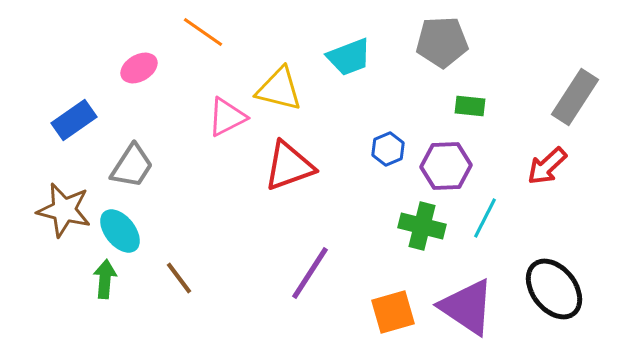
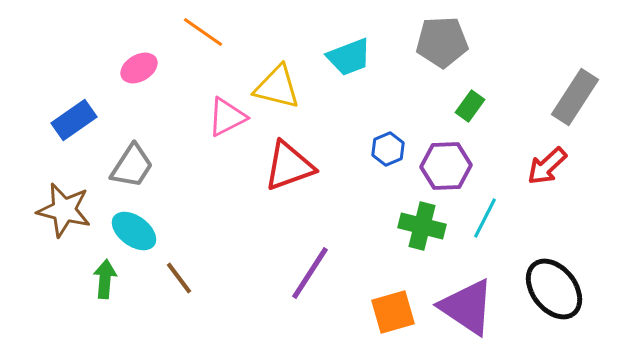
yellow triangle: moved 2 px left, 2 px up
green rectangle: rotated 60 degrees counterclockwise
cyan ellipse: moved 14 px right; rotated 15 degrees counterclockwise
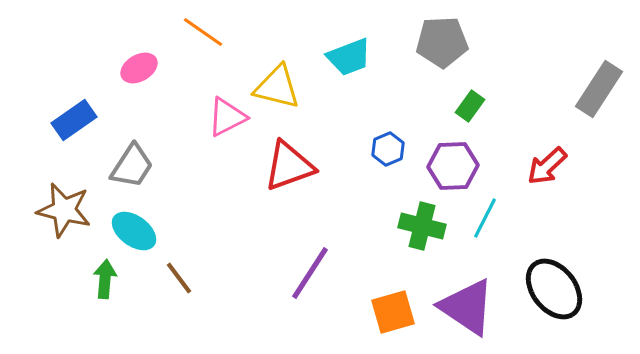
gray rectangle: moved 24 px right, 8 px up
purple hexagon: moved 7 px right
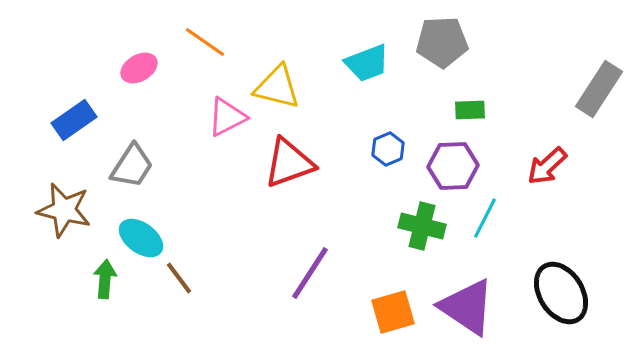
orange line: moved 2 px right, 10 px down
cyan trapezoid: moved 18 px right, 6 px down
green rectangle: moved 4 px down; rotated 52 degrees clockwise
red triangle: moved 3 px up
cyan ellipse: moved 7 px right, 7 px down
black ellipse: moved 7 px right, 4 px down; rotated 6 degrees clockwise
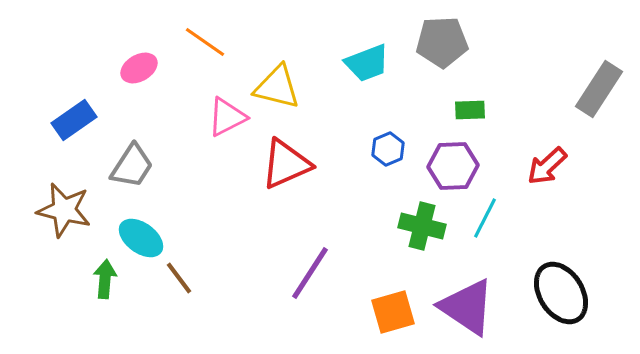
red triangle: moved 3 px left, 1 px down; rotated 4 degrees counterclockwise
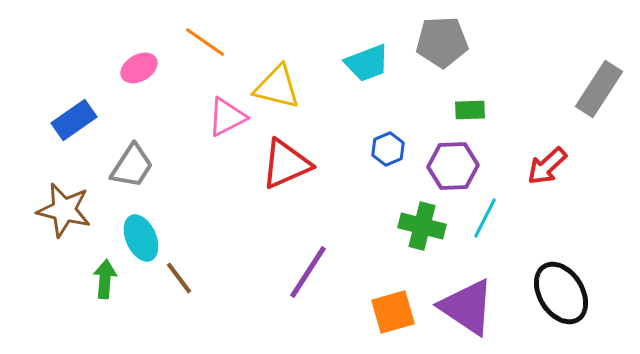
cyan ellipse: rotated 30 degrees clockwise
purple line: moved 2 px left, 1 px up
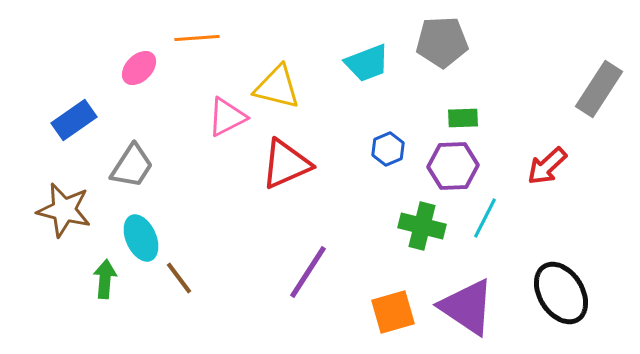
orange line: moved 8 px left, 4 px up; rotated 39 degrees counterclockwise
pink ellipse: rotated 15 degrees counterclockwise
green rectangle: moved 7 px left, 8 px down
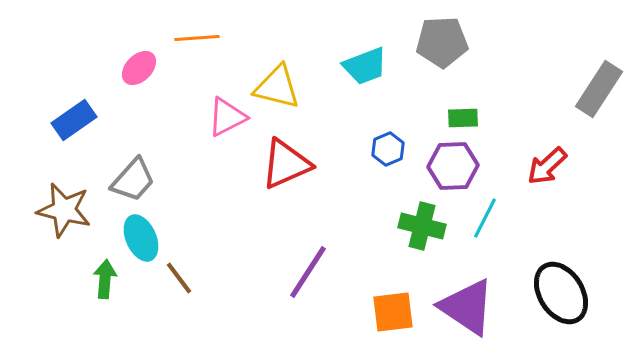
cyan trapezoid: moved 2 px left, 3 px down
gray trapezoid: moved 1 px right, 14 px down; rotated 9 degrees clockwise
orange square: rotated 9 degrees clockwise
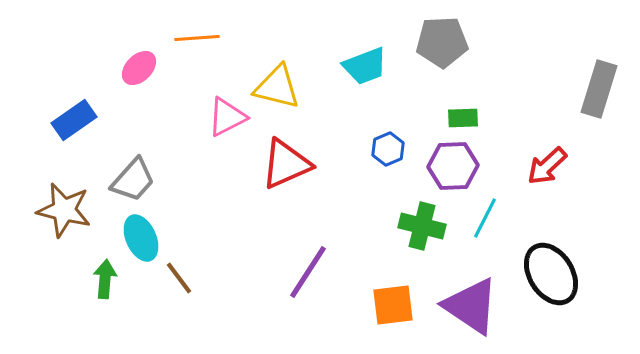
gray rectangle: rotated 16 degrees counterclockwise
black ellipse: moved 10 px left, 19 px up
purple triangle: moved 4 px right, 1 px up
orange square: moved 7 px up
